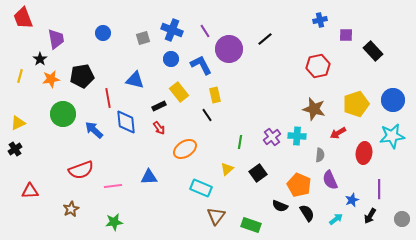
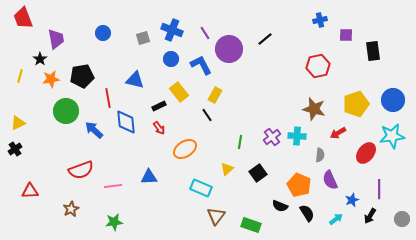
purple line at (205, 31): moved 2 px down
black rectangle at (373, 51): rotated 36 degrees clockwise
yellow rectangle at (215, 95): rotated 42 degrees clockwise
green circle at (63, 114): moved 3 px right, 3 px up
red ellipse at (364, 153): moved 2 px right; rotated 30 degrees clockwise
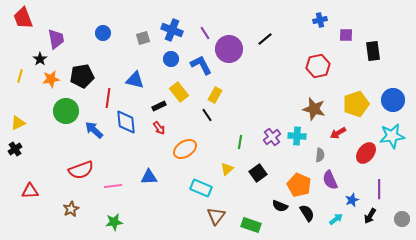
red line at (108, 98): rotated 18 degrees clockwise
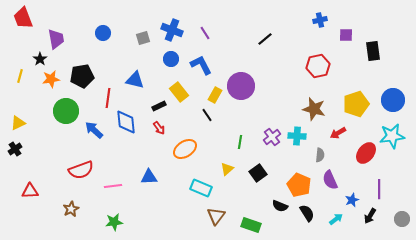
purple circle at (229, 49): moved 12 px right, 37 px down
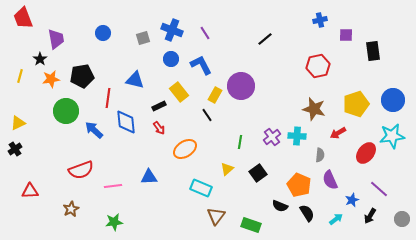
purple line at (379, 189): rotated 48 degrees counterclockwise
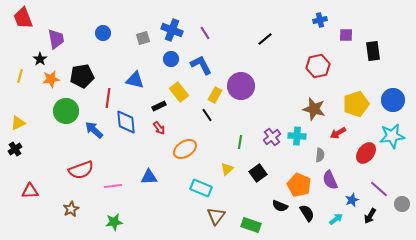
gray circle at (402, 219): moved 15 px up
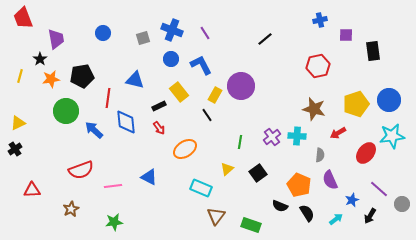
blue circle at (393, 100): moved 4 px left
blue triangle at (149, 177): rotated 30 degrees clockwise
red triangle at (30, 191): moved 2 px right, 1 px up
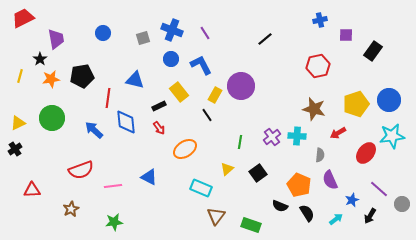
red trapezoid at (23, 18): rotated 85 degrees clockwise
black rectangle at (373, 51): rotated 42 degrees clockwise
green circle at (66, 111): moved 14 px left, 7 px down
